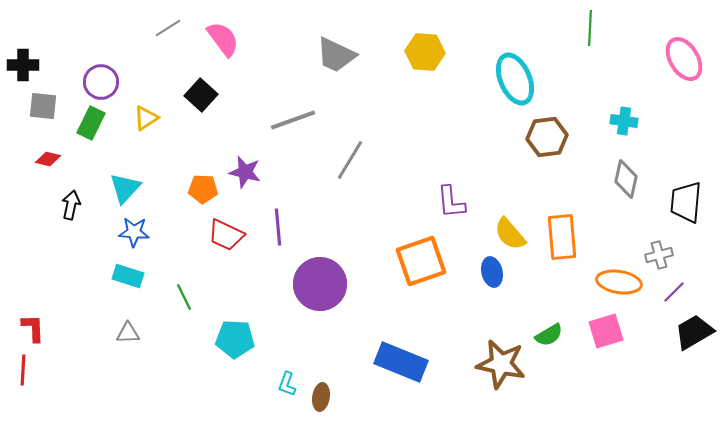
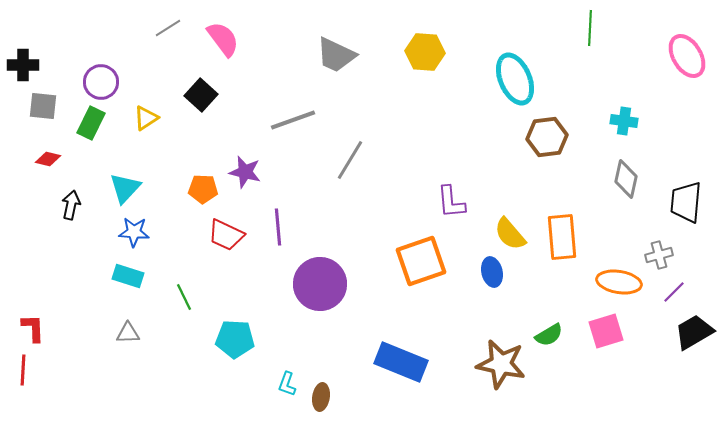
pink ellipse at (684, 59): moved 3 px right, 3 px up
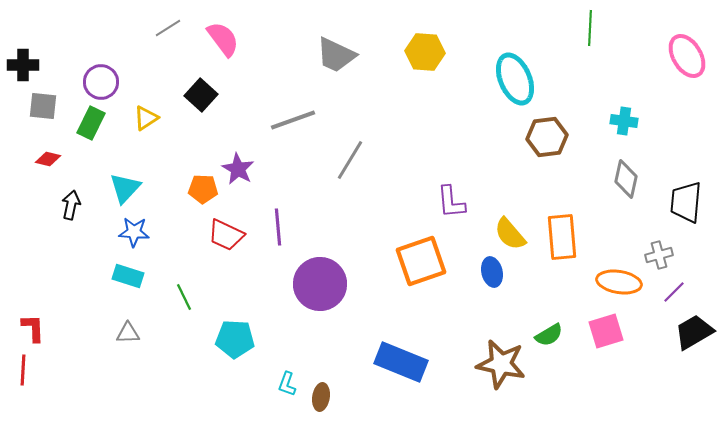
purple star at (245, 172): moved 7 px left, 3 px up; rotated 16 degrees clockwise
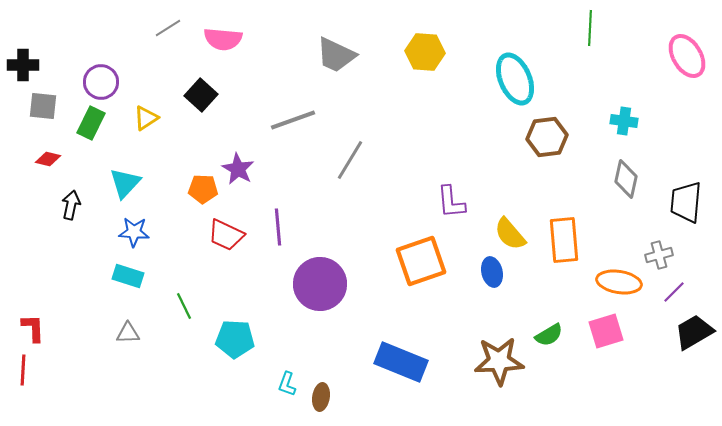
pink semicircle at (223, 39): rotated 132 degrees clockwise
cyan triangle at (125, 188): moved 5 px up
orange rectangle at (562, 237): moved 2 px right, 3 px down
green line at (184, 297): moved 9 px down
brown star at (501, 364): moved 2 px left, 3 px up; rotated 15 degrees counterclockwise
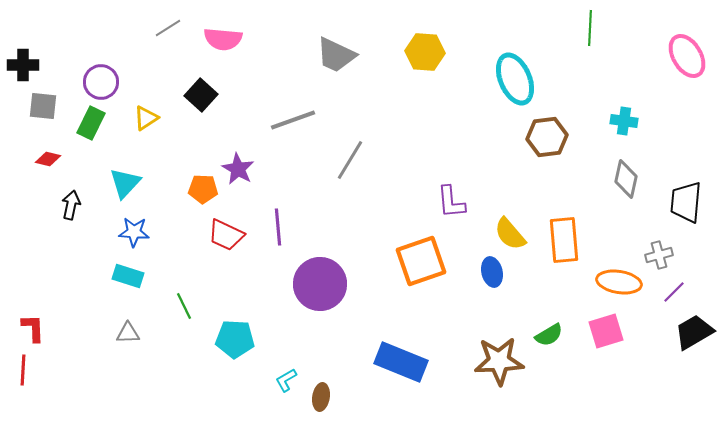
cyan L-shape at (287, 384): moved 1 px left, 4 px up; rotated 40 degrees clockwise
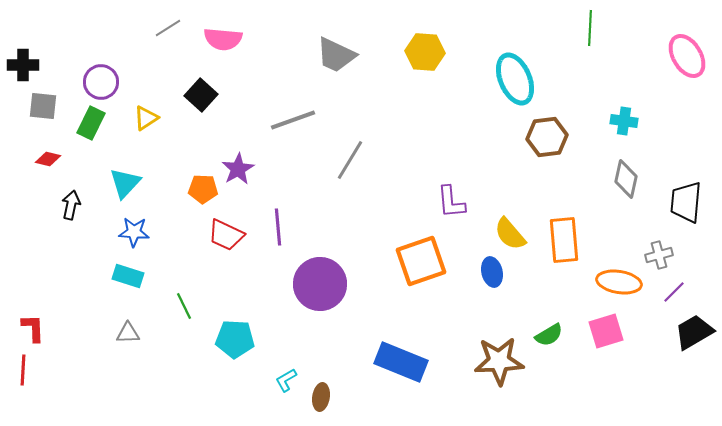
purple star at (238, 169): rotated 12 degrees clockwise
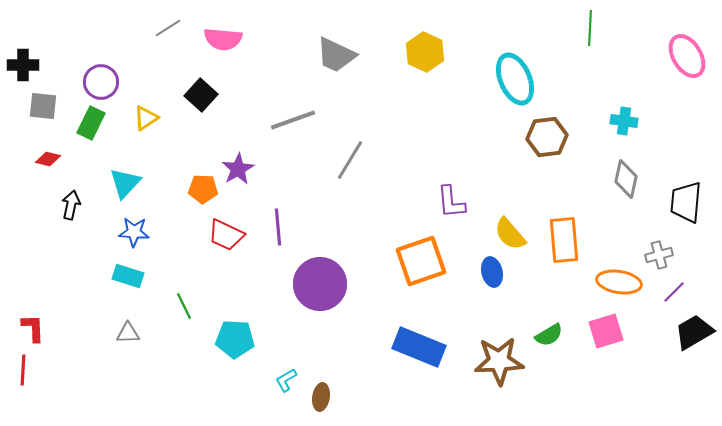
yellow hexagon at (425, 52): rotated 21 degrees clockwise
blue rectangle at (401, 362): moved 18 px right, 15 px up
